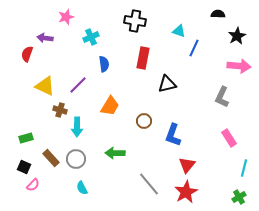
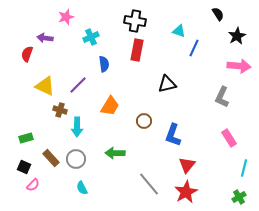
black semicircle: rotated 56 degrees clockwise
red rectangle: moved 6 px left, 8 px up
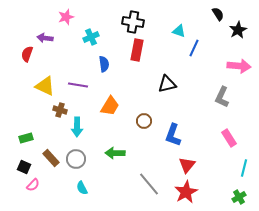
black cross: moved 2 px left, 1 px down
black star: moved 1 px right, 6 px up
purple line: rotated 54 degrees clockwise
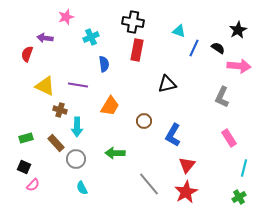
black semicircle: moved 34 px down; rotated 24 degrees counterclockwise
blue L-shape: rotated 10 degrees clockwise
brown rectangle: moved 5 px right, 15 px up
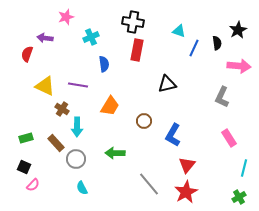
black semicircle: moved 1 px left, 5 px up; rotated 48 degrees clockwise
brown cross: moved 2 px right, 1 px up; rotated 16 degrees clockwise
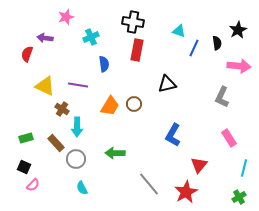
brown circle: moved 10 px left, 17 px up
red triangle: moved 12 px right
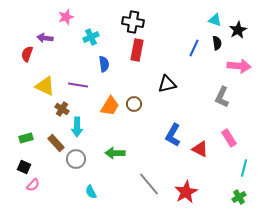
cyan triangle: moved 36 px right, 11 px up
red triangle: moved 1 px right, 16 px up; rotated 42 degrees counterclockwise
cyan semicircle: moved 9 px right, 4 px down
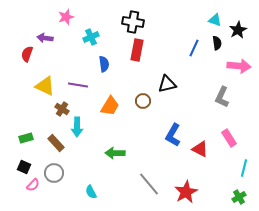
brown circle: moved 9 px right, 3 px up
gray circle: moved 22 px left, 14 px down
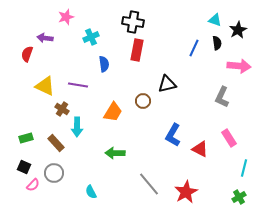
orange trapezoid: moved 3 px right, 6 px down
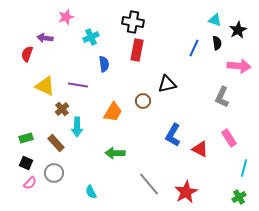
brown cross: rotated 16 degrees clockwise
black square: moved 2 px right, 4 px up
pink semicircle: moved 3 px left, 2 px up
